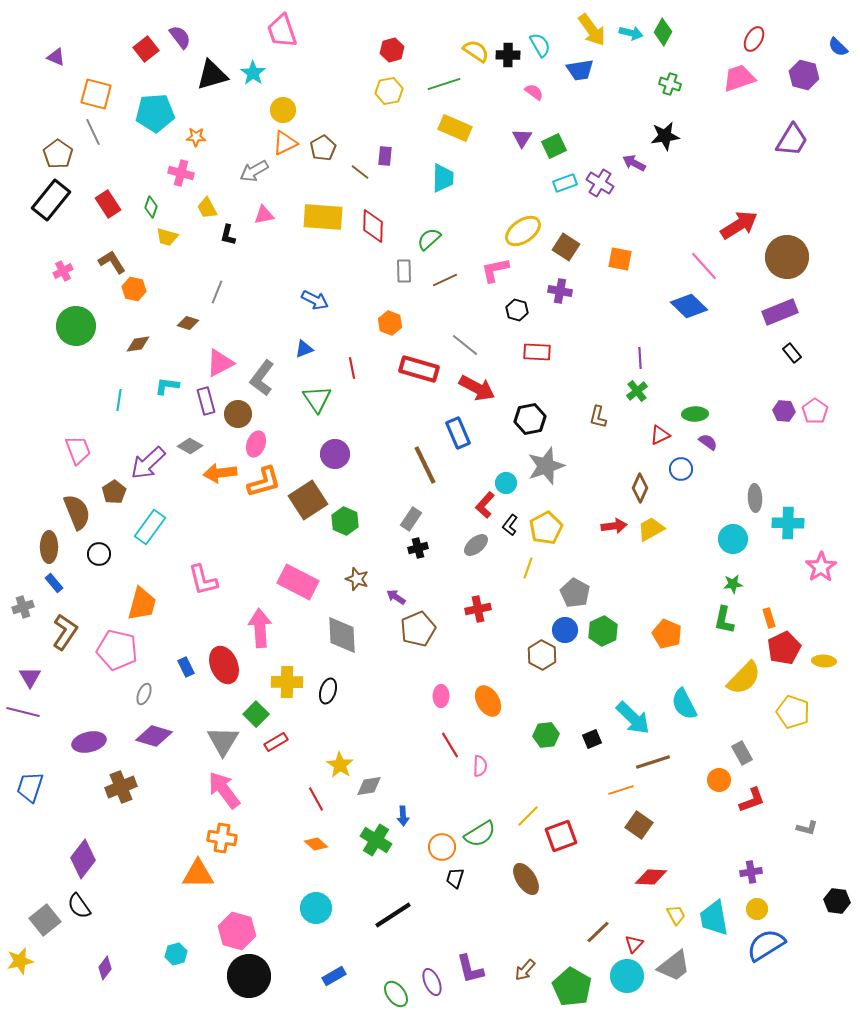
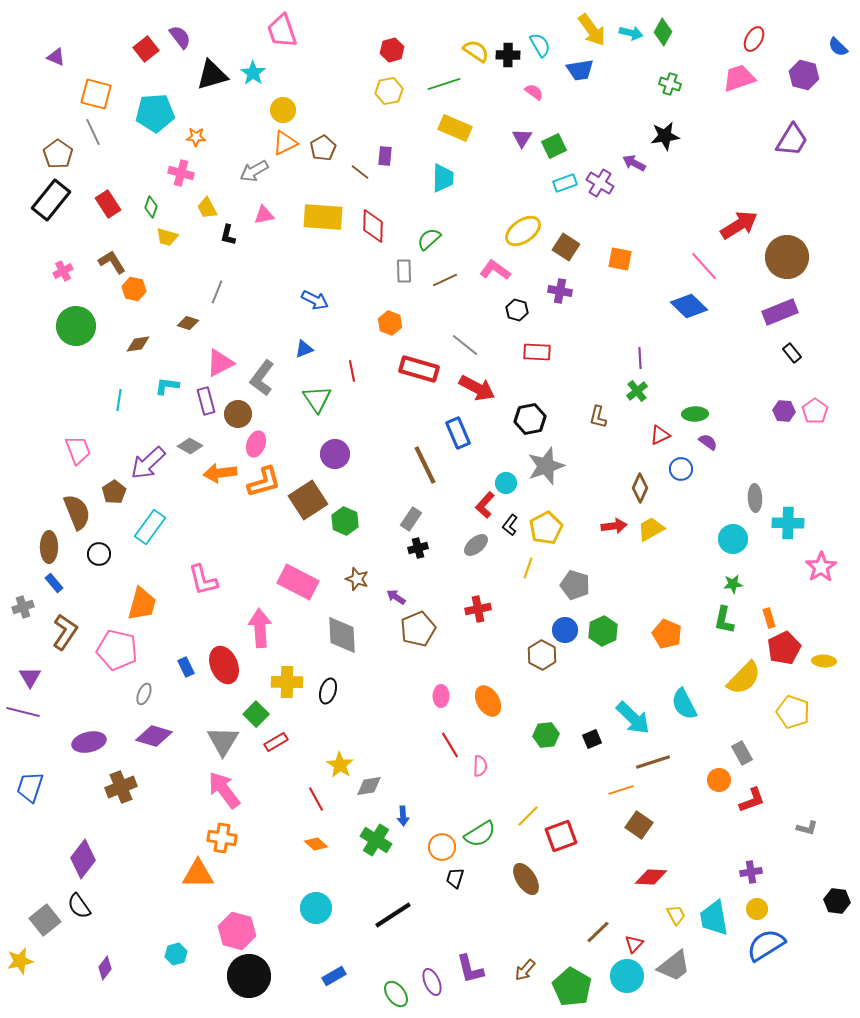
pink L-shape at (495, 270): rotated 48 degrees clockwise
red line at (352, 368): moved 3 px down
gray pentagon at (575, 593): moved 8 px up; rotated 12 degrees counterclockwise
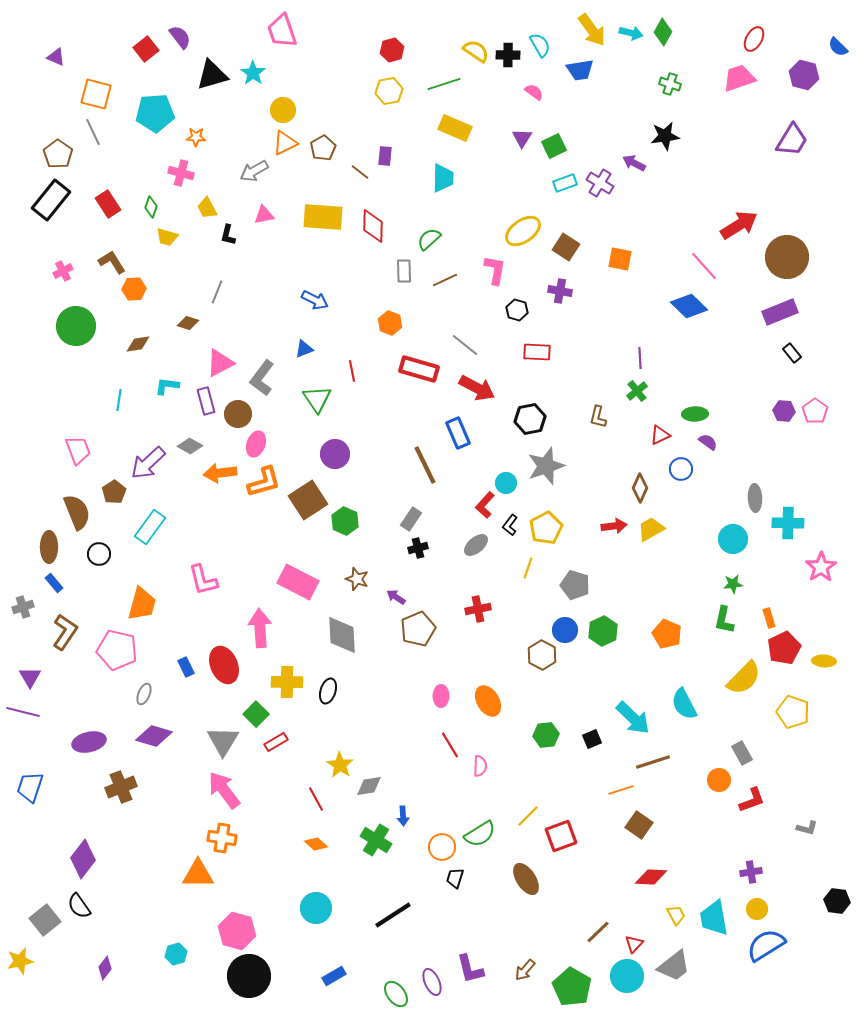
pink L-shape at (495, 270): rotated 64 degrees clockwise
orange hexagon at (134, 289): rotated 15 degrees counterclockwise
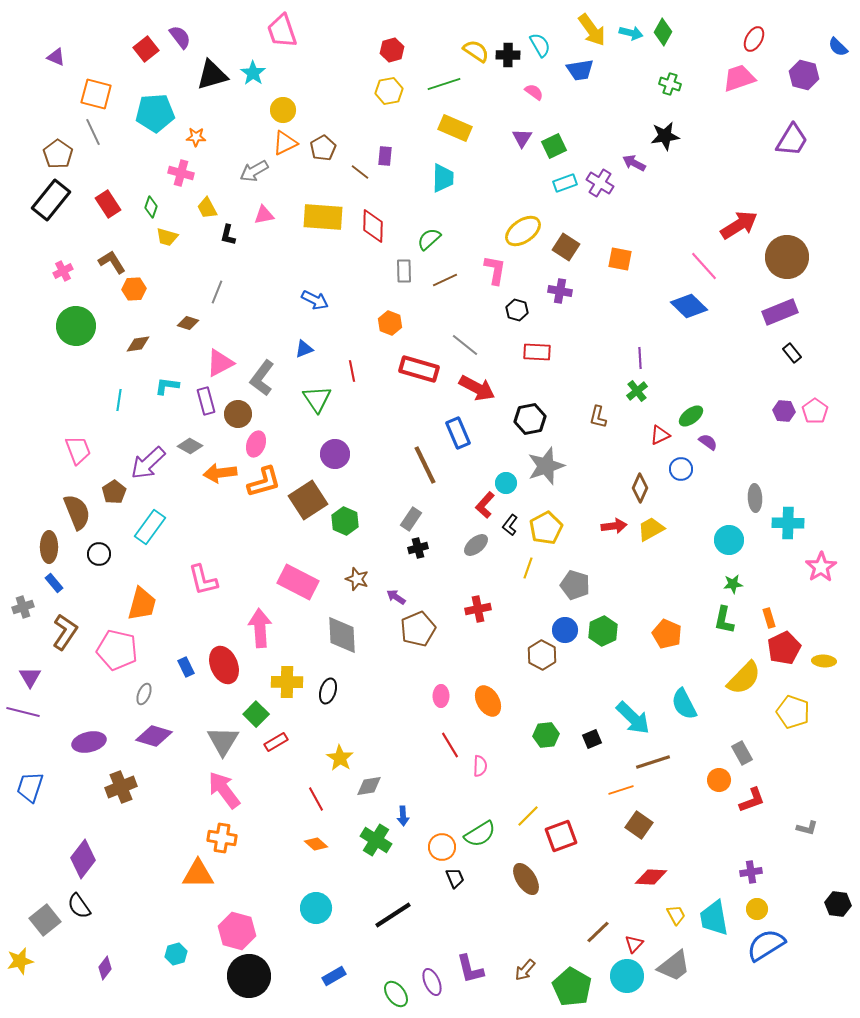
green ellipse at (695, 414): moved 4 px left, 2 px down; rotated 35 degrees counterclockwise
cyan circle at (733, 539): moved 4 px left, 1 px down
yellow star at (340, 765): moved 7 px up
black trapezoid at (455, 878): rotated 140 degrees clockwise
black hexagon at (837, 901): moved 1 px right, 3 px down
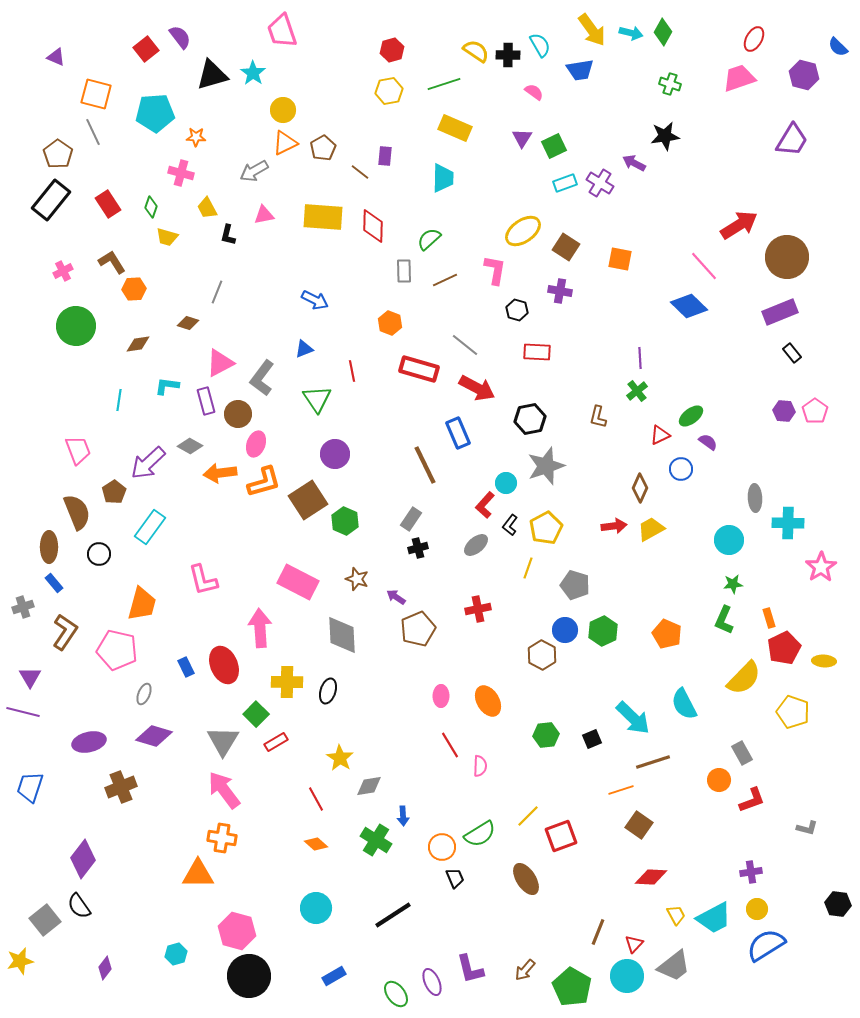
green L-shape at (724, 620): rotated 12 degrees clockwise
cyan trapezoid at (714, 918): rotated 108 degrees counterclockwise
brown line at (598, 932): rotated 24 degrees counterclockwise
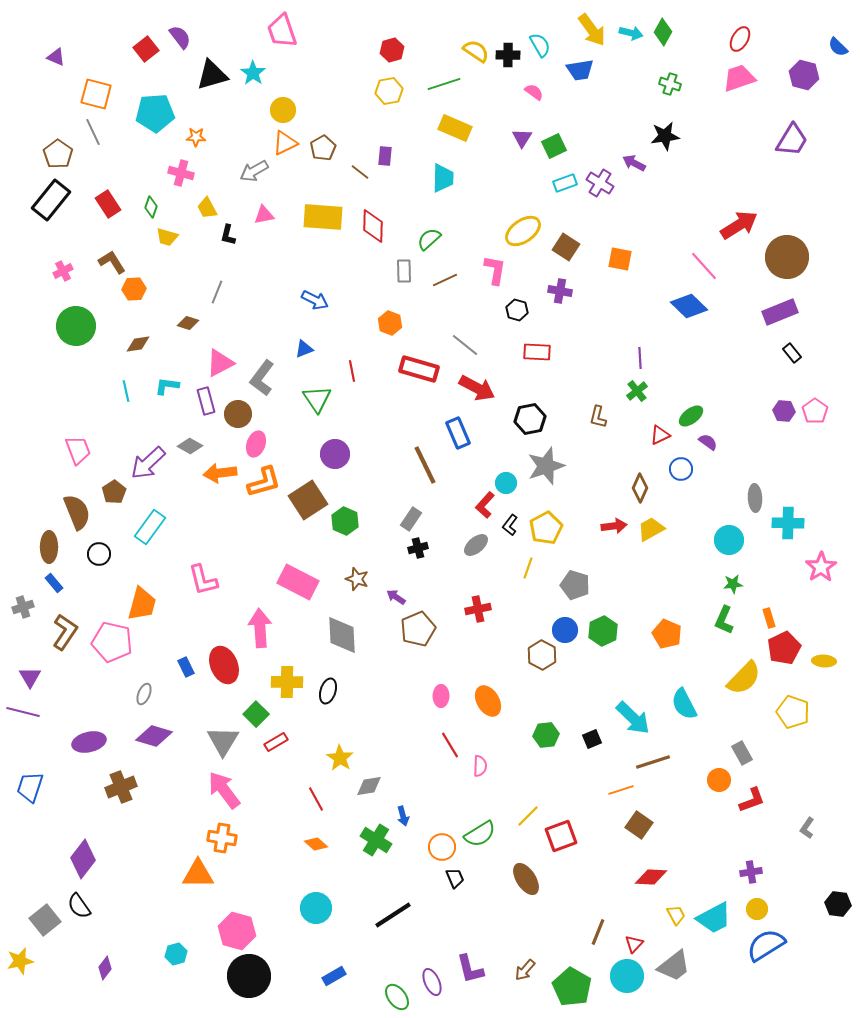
red ellipse at (754, 39): moved 14 px left
cyan line at (119, 400): moved 7 px right, 9 px up; rotated 20 degrees counterclockwise
pink pentagon at (117, 650): moved 5 px left, 8 px up
blue arrow at (403, 816): rotated 12 degrees counterclockwise
gray L-shape at (807, 828): rotated 110 degrees clockwise
green ellipse at (396, 994): moved 1 px right, 3 px down
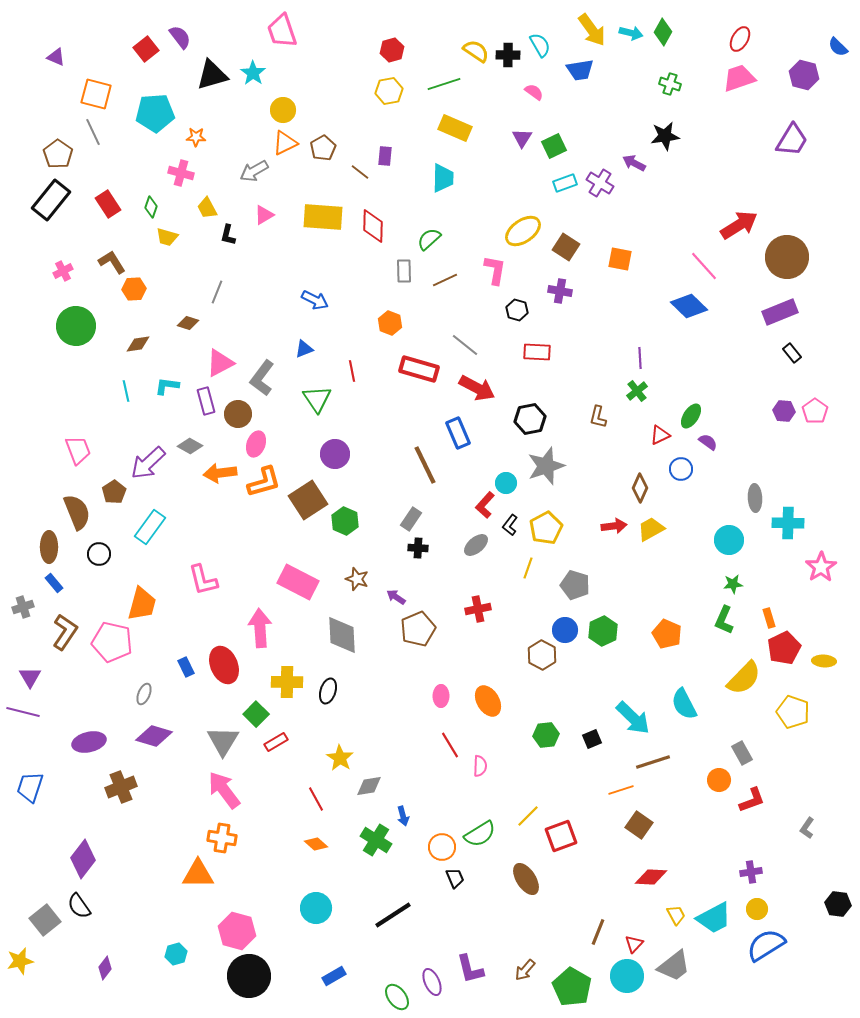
pink triangle at (264, 215): rotated 20 degrees counterclockwise
green ellipse at (691, 416): rotated 20 degrees counterclockwise
black cross at (418, 548): rotated 18 degrees clockwise
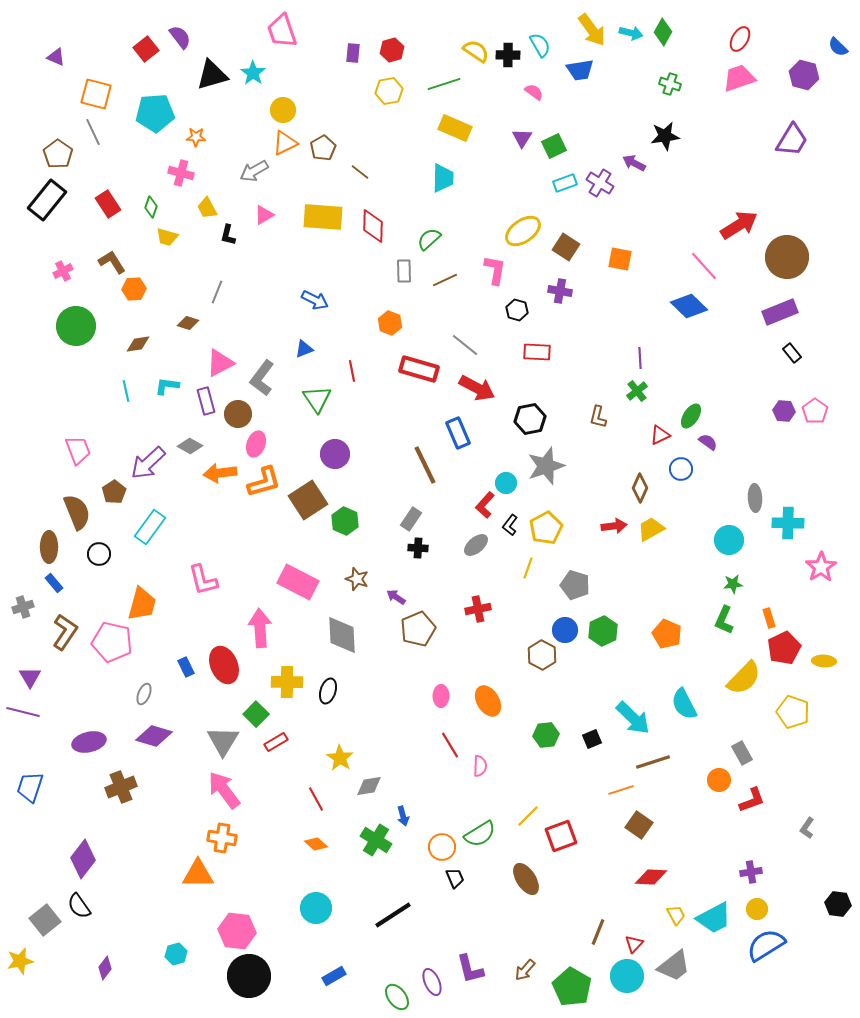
purple rectangle at (385, 156): moved 32 px left, 103 px up
black rectangle at (51, 200): moved 4 px left
pink hexagon at (237, 931): rotated 9 degrees counterclockwise
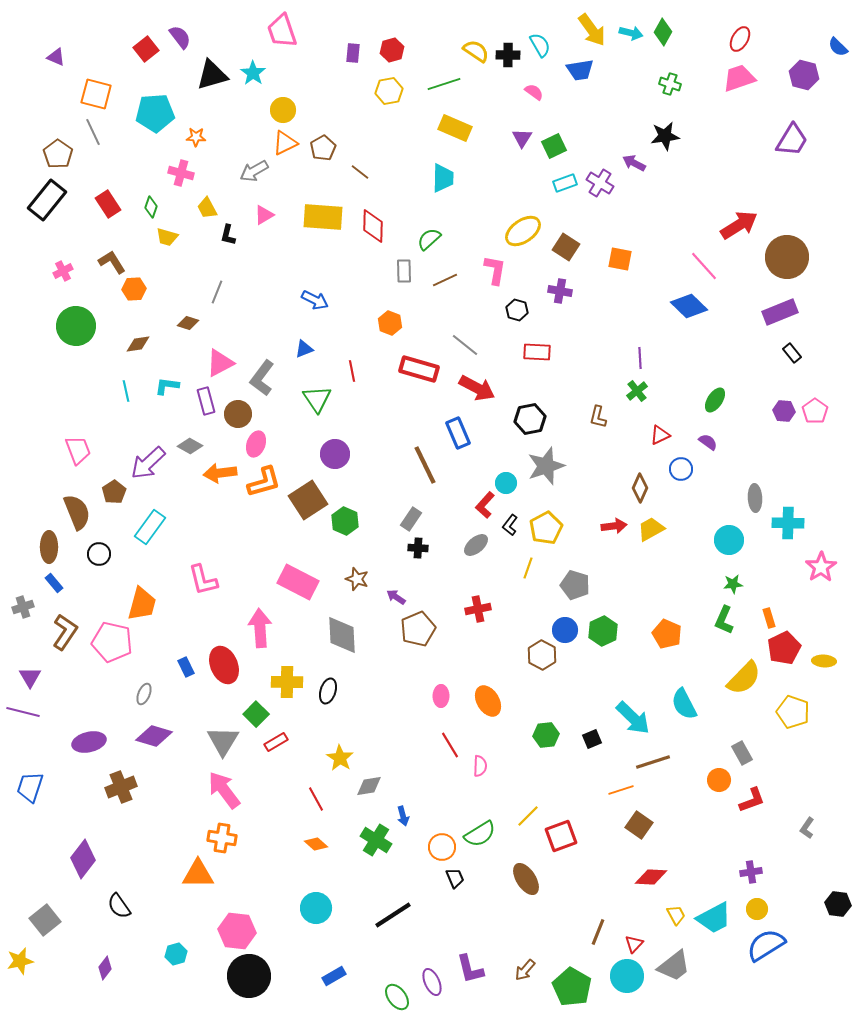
green ellipse at (691, 416): moved 24 px right, 16 px up
black semicircle at (79, 906): moved 40 px right
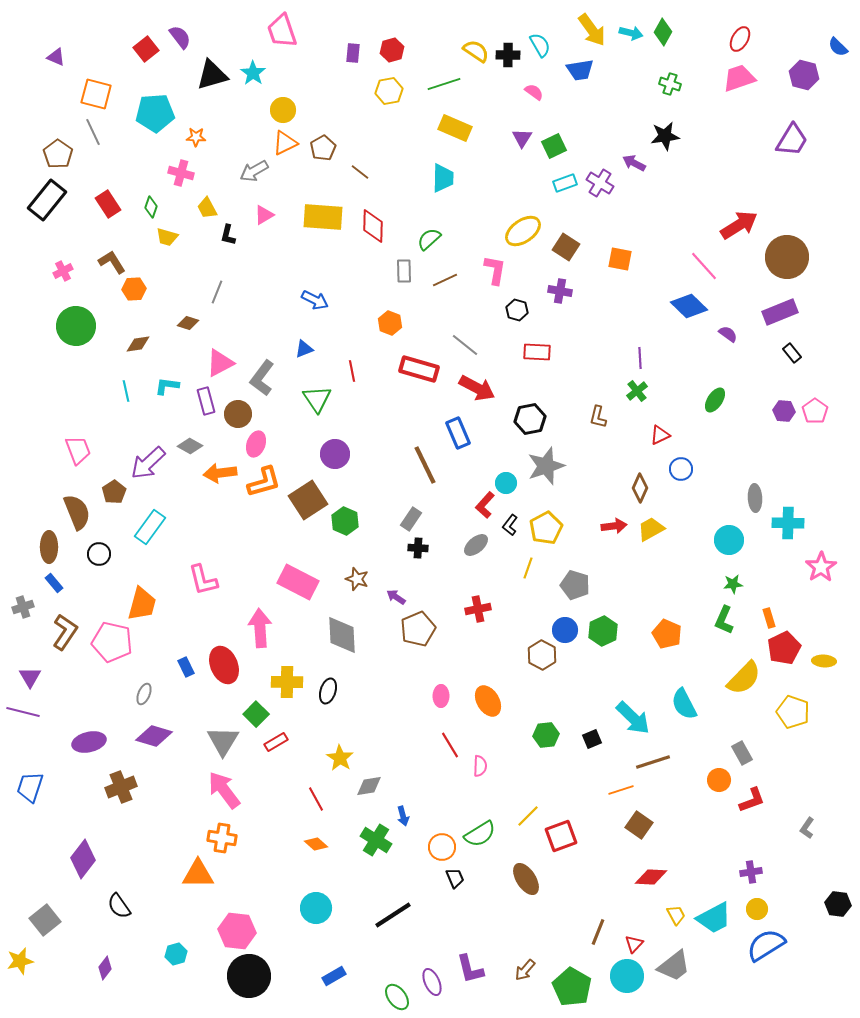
purple semicircle at (708, 442): moved 20 px right, 108 px up
